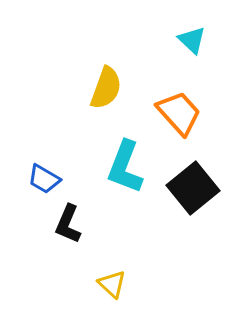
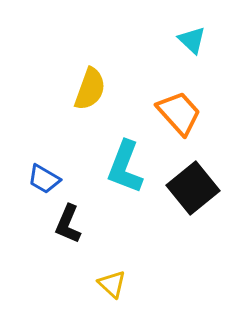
yellow semicircle: moved 16 px left, 1 px down
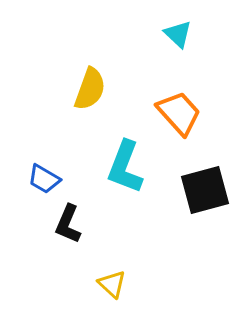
cyan triangle: moved 14 px left, 6 px up
black square: moved 12 px right, 2 px down; rotated 24 degrees clockwise
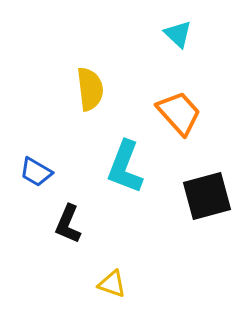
yellow semicircle: rotated 27 degrees counterclockwise
blue trapezoid: moved 8 px left, 7 px up
black square: moved 2 px right, 6 px down
yellow triangle: rotated 24 degrees counterclockwise
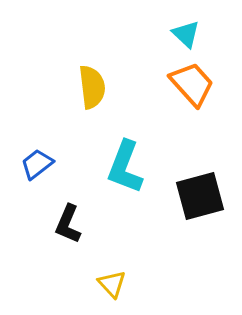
cyan triangle: moved 8 px right
yellow semicircle: moved 2 px right, 2 px up
orange trapezoid: moved 13 px right, 29 px up
blue trapezoid: moved 1 px right, 8 px up; rotated 112 degrees clockwise
black square: moved 7 px left
yellow triangle: rotated 28 degrees clockwise
